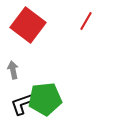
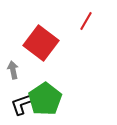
red square: moved 13 px right, 18 px down
green pentagon: rotated 28 degrees counterclockwise
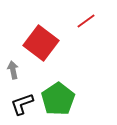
red line: rotated 24 degrees clockwise
green pentagon: moved 13 px right
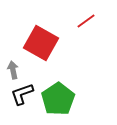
red square: rotated 8 degrees counterclockwise
black L-shape: moved 10 px up
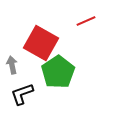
red line: rotated 12 degrees clockwise
gray arrow: moved 1 px left, 5 px up
green pentagon: moved 27 px up
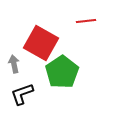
red line: rotated 18 degrees clockwise
gray arrow: moved 2 px right, 1 px up
green pentagon: moved 4 px right
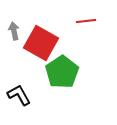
gray arrow: moved 33 px up
black L-shape: moved 3 px left, 1 px down; rotated 80 degrees clockwise
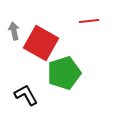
red line: moved 3 px right
green pentagon: moved 2 px right, 1 px down; rotated 16 degrees clockwise
black L-shape: moved 7 px right
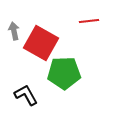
green pentagon: rotated 16 degrees clockwise
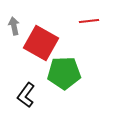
gray arrow: moved 5 px up
black L-shape: rotated 115 degrees counterclockwise
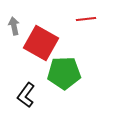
red line: moved 3 px left, 2 px up
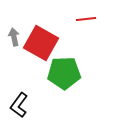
gray arrow: moved 11 px down
black L-shape: moved 7 px left, 10 px down
